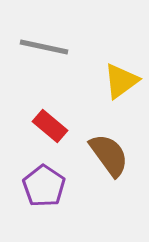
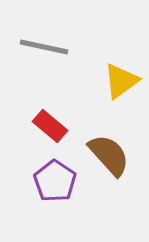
brown semicircle: rotated 6 degrees counterclockwise
purple pentagon: moved 11 px right, 5 px up
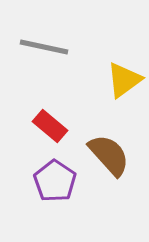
yellow triangle: moved 3 px right, 1 px up
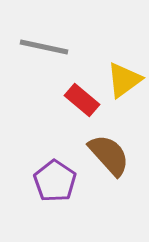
red rectangle: moved 32 px right, 26 px up
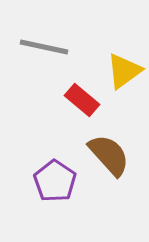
yellow triangle: moved 9 px up
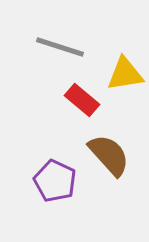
gray line: moved 16 px right; rotated 6 degrees clockwise
yellow triangle: moved 1 px right, 3 px down; rotated 27 degrees clockwise
purple pentagon: rotated 9 degrees counterclockwise
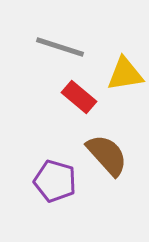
red rectangle: moved 3 px left, 3 px up
brown semicircle: moved 2 px left
purple pentagon: rotated 9 degrees counterclockwise
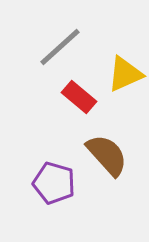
gray line: rotated 60 degrees counterclockwise
yellow triangle: rotated 15 degrees counterclockwise
purple pentagon: moved 1 px left, 2 px down
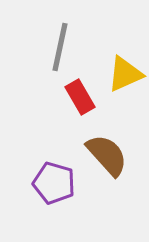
gray line: rotated 36 degrees counterclockwise
red rectangle: moved 1 px right; rotated 20 degrees clockwise
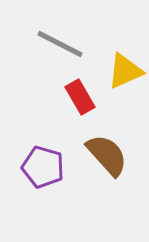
gray line: moved 3 px up; rotated 75 degrees counterclockwise
yellow triangle: moved 3 px up
purple pentagon: moved 11 px left, 16 px up
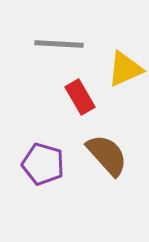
gray line: moved 1 px left; rotated 24 degrees counterclockwise
yellow triangle: moved 2 px up
purple pentagon: moved 3 px up
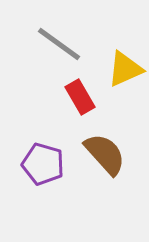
gray line: rotated 33 degrees clockwise
brown semicircle: moved 2 px left, 1 px up
